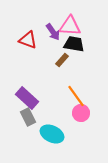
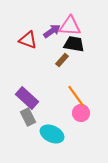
purple arrow: moved 1 px left, 1 px up; rotated 90 degrees counterclockwise
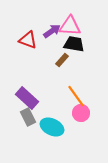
cyan ellipse: moved 7 px up
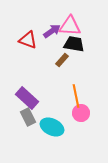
orange line: rotated 25 degrees clockwise
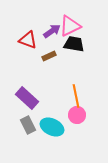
pink triangle: rotated 30 degrees counterclockwise
brown rectangle: moved 13 px left, 4 px up; rotated 24 degrees clockwise
pink circle: moved 4 px left, 2 px down
gray rectangle: moved 8 px down
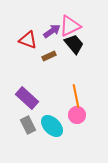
black trapezoid: rotated 40 degrees clockwise
cyan ellipse: moved 1 px up; rotated 20 degrees clockwise
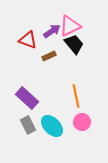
pink circle: moved 5 px right, 7 px down
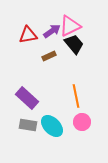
red triangle: moved 5 px up; rotated 30 degrees counterclockwise
gray rectangle: rotated 54 degrees counterclockwise
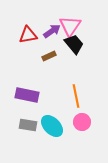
pink triangle: rotated 30 degrees counterclockwise
purple rectangle: moved 3 px up; rotated 30 degrees counterclockwise
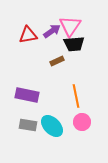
black trapezoid: rotated 125 degrees clockwise
brown rectangle: moved 8 px right, 5 px down
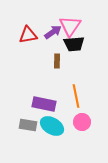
purple arrow: moved 1 px right, 1 px down
brown rectangle: rotated 64 degrees counterclockwise
purple rectangle: moved 17 px right, 9 px down
cyan ellipse: rotated 15 degrees counterclockwise
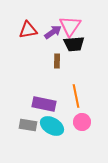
red triangle: moved 5 px up
